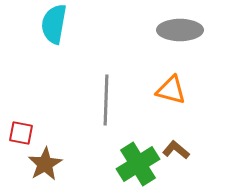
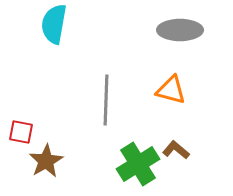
red square: moved 1 px up
brown star: moved 1 px right, 3 px up
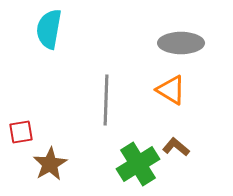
cyan semicircle: moved 5 px left, 5 px down
gray ellipse: moved 1 px right, 13 px down
orange triangle: rotated 16 degrees clockwise
red square: rotated 20 degrees counterclockwise
brown L-shape: moved 3 px up
brown star: moved 4 px right, 3 px down
